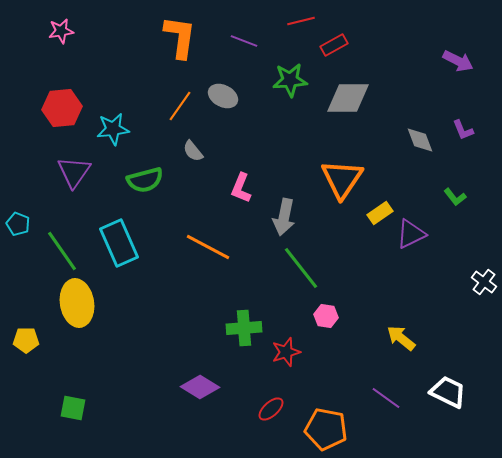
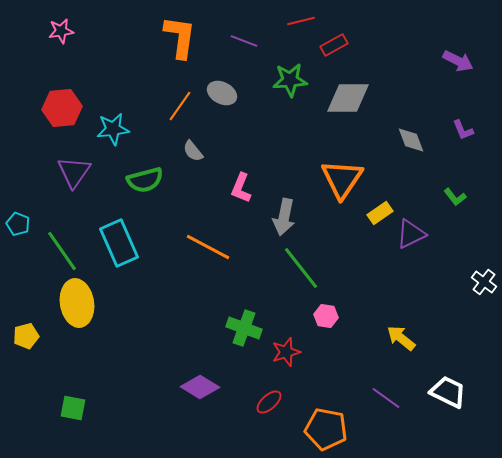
gray ellipse at (223, 96): moved 1 px left, 3 px up
gray diamond at (420, 140): moved 9 px left
green cross at (244, 328): rotated 24 degrees clockwise
yellow pentagon at (26, 340): moved 4 px up; rotated 15 degrees counterclockwise
red ellipse at (271, 409): moved 2 px left, 7 px up
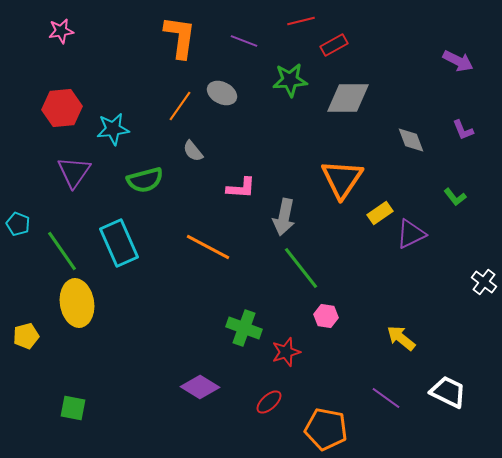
pink L-shape at (241, 188): rotated 108 degrees counterclockwise
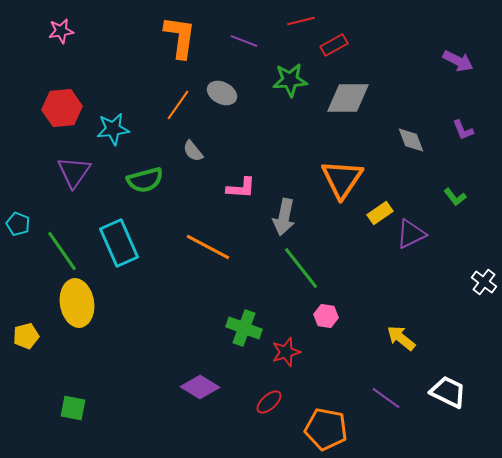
orange line at (180, 106): moved 2 px left, 1 px up
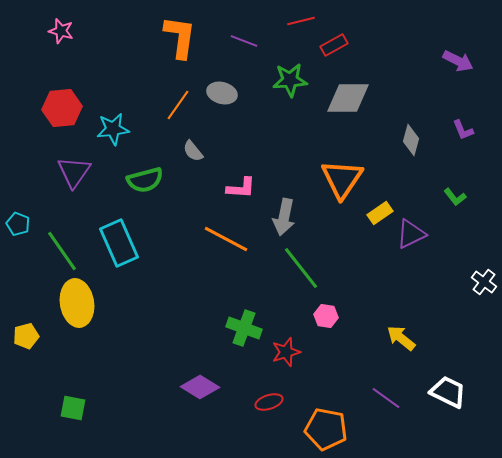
pink star at (61, 31): rotated 25 degrees clockwise
gray ellipse at (222, 93): rotated 12 degrees counterclockwise
gray diamond at (411, 140): rotated 36 degrees clockwise
orange line at (208, 247): moved 18 px right, 8 px up
red ellipse at (269, 402): rotated 24 degrees clockwise
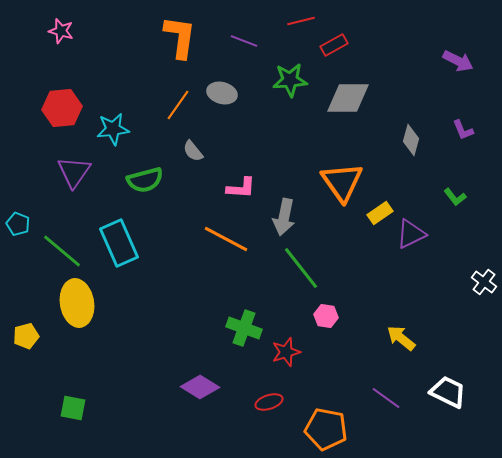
orange triangle at (342, 179): moved 3 px down; rotated 9 degrees counterclockwise
green line at (62, 251): rotated 15 degrees counterclockwise
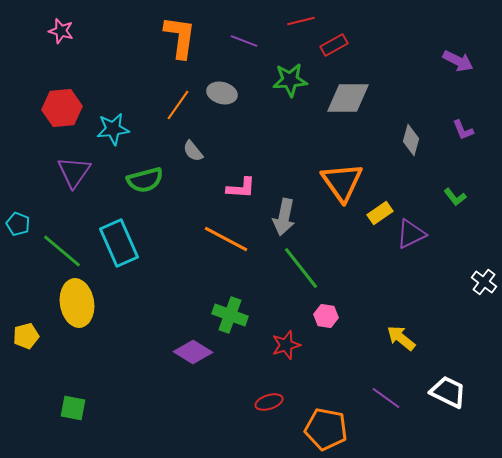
green cross at (244, 328): moved 14 px left, 13 px up
red star at (286, 352): moved 7 px up
purple diamond at (200, 387): moved 7 px left, 35 px up
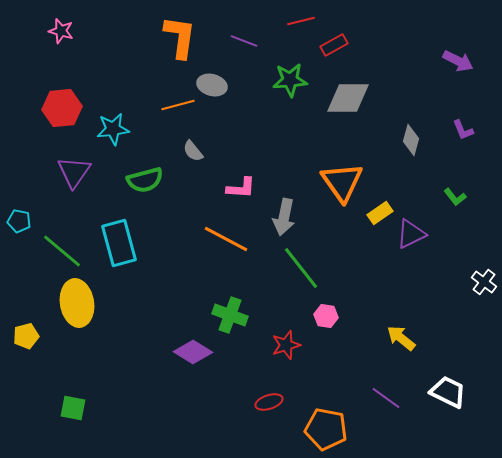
gray ellipse at (222, 93): moved 10 px left, 8 px up
orange line at (178, 105): rotated 40 degrees clockwise
cyan pentagon at (18, 224): moved 1 px right, 3 px up; rotated 10 degrees counterclockwise
cyan rectangle at (119, 243): rotated 9 degrees clockwise
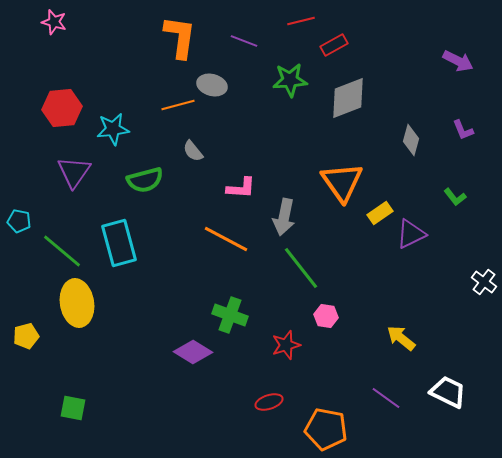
pink star at (61, 31): moved 7 px left, 9 px up
gray diamond at (348, 98): rotated 21 degrees counterclockwise
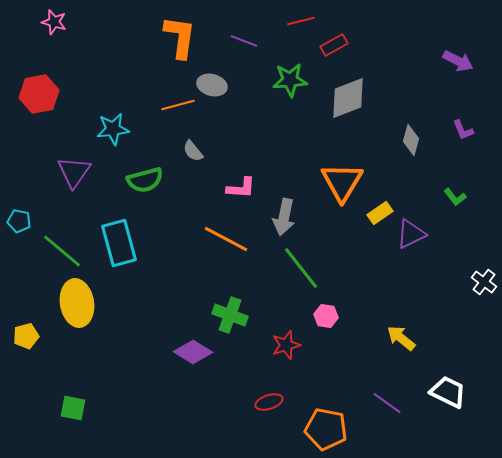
red hexagon at (62, 108): moved 23 px left, 14 px up; rotated 6 degrees counterclockwise
orange triangle at (342, 182): rotated 6 degrees clockwise
purple line at (386, 398): moved 1 px right, 5 px down
